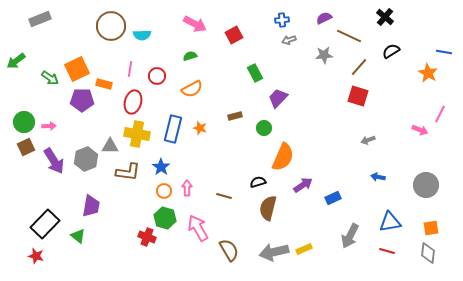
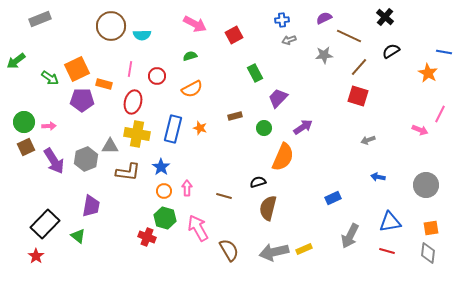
purple arrow at (303, 185): moved 58 px up
red star at (36, 256): rotated 21 degrees clockwise
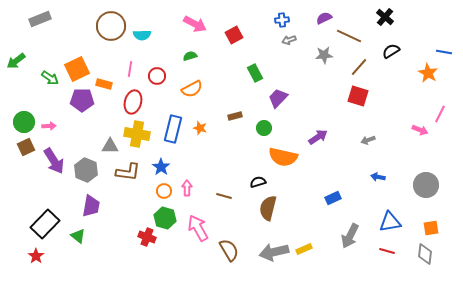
purple arrow at (303, 127): moved 15 px right, 10 px down
orange semicircle at (283, 157): rotated 80 degrees clockwise
gray hexagon at (86, 159): moved 11 px down; rotated 15 degrees counterclockwise
gray diamond at (428, 253): moved 3 px left, 1 px down
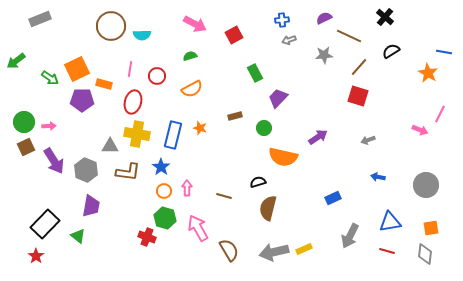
blue rectangle at (173, 129): moved 6 px down
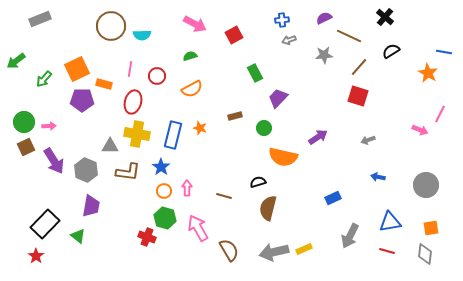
green arrow at (50, 78): moved 6 px left, 1 px down; rotated 96 degrees clockwise
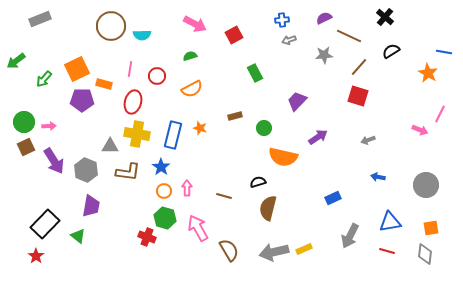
purple trapezoid at (278, 98): moved 19 px right, 3 px down
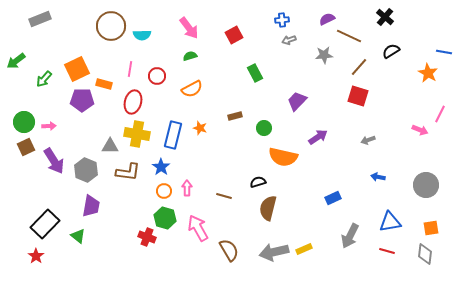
purple semicircle at (324, 18): moved 3 px right, 1 px down
pink arrow at (195, 24): moved 6 px left, 4 px down; rotated 25 degrees clockwise
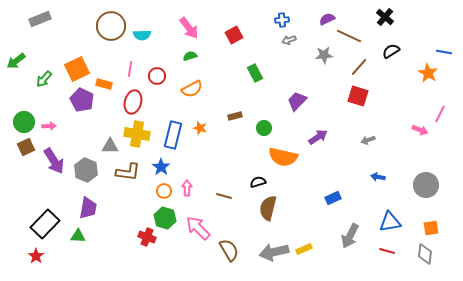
purple pentagon at (82, 100): rotated 25 degrees clockwise
purple trapezoid at (91, 206): moved 3 px left, 2 px down
pink arrow at (198, 228): rotated 16 degrees counterclockwise
green triangle at (78, 236): rotated 35 degrees counterclockwise
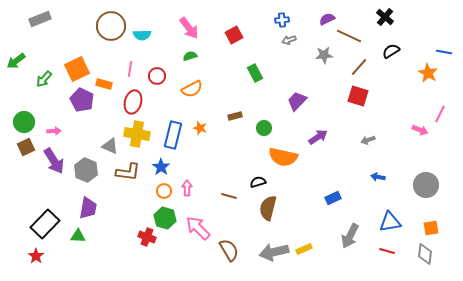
pink arrow at (49, 126): moved 5 px right, 5 px down
gray triangle at (110, 146): rotated 24 degrees clockwise
brown line at (224, 196): moved 5 px right
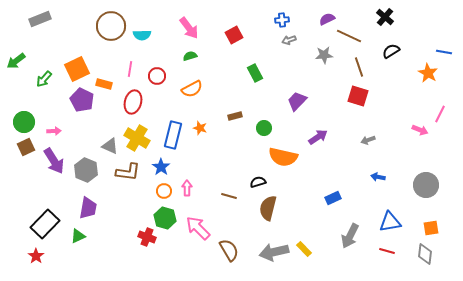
brown line at (359, 67): rotated 60 degrees counterclockwise
yellow cross at (137, 134): moved 4 px down; rotated 20 degrees clockwise
green triangle at (78, 236): rotated 28 degrees counterclockwise
yellow rectangle at (304, 249): rotated 70 degrees clockwise
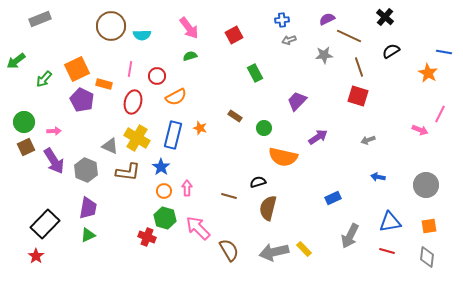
orange semicircle at (192, 89): moved 16 px left, 8 px down
brown rectangle at (235, 116): rotated 48 degrees clockwise
orange square at (431, 228): moved 2 px left, 2 px up
green triangle at (78, 236): moved 10 px right, 1 px up
gray diamond at (425, 254): moved 2 px right, 3 px down
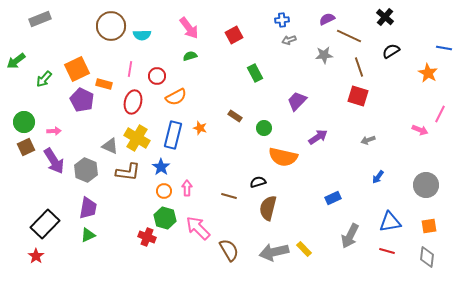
blue line at (444, 52): moved 4 px up
blue arrow at (378, 177): rotated 64 degrees counterclockwise
